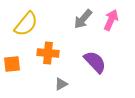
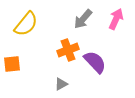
pink arrow: moved 5 px right, 1 px up
orange cross: moved 20 px right, 3 px up; rotated 25 degrees counterclockwise
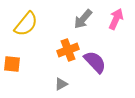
orange square: rotated 12 degrees clockwise
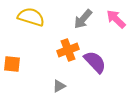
pink arrow: rotated 70 degrees counterclockwise
yellow semicircle: moved 5 px right, 7 px up; rotated 112 degrees counterclockwise
gray triangle: moved 2 px left, 2 px down
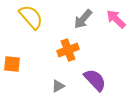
yellow semicircle: rotated 32 degrees clockwise
purple semicircle: moved 18 px down
gray triangle: moved 1 px left
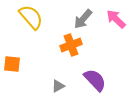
orange cross: moved 3 px right, 5 px up
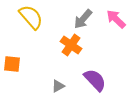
orange cross: rotated 35 degrees counterclockwise
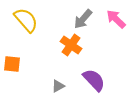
yellow semicircle: moved 5 px left, 3 px down
purple semicircle: moved 1 px left
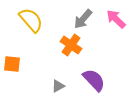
yellow semicircle: moved 5 px right
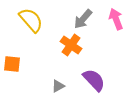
pink arrow: rotated 25 degrees clockwise
